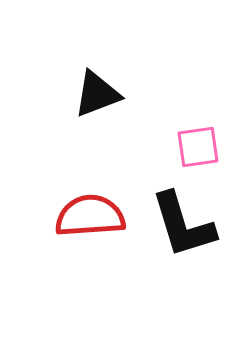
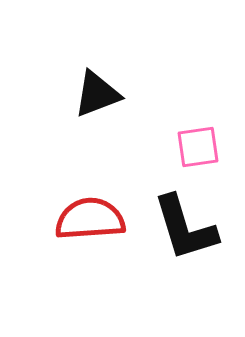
red semicircle: moved 3 px down
black L-shape: moved 2 px right, 3 px down
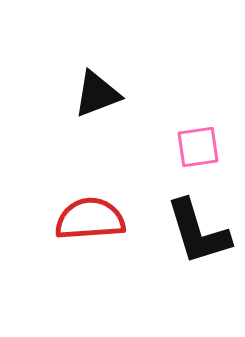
black L-shape: moved 13 px right, 4 px down
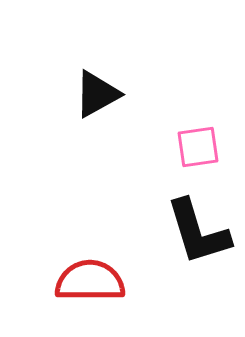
black triangle: rotated 8 degrees counterclockwise
red semicircle: moved 62 px down; rotated 4 degrees clockwise
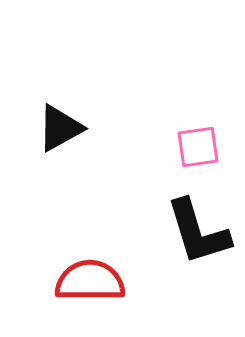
black triangle: moved 37 px left, 34 px down
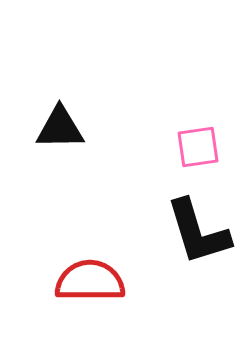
black triangle: rotated 28 degrees clockwise
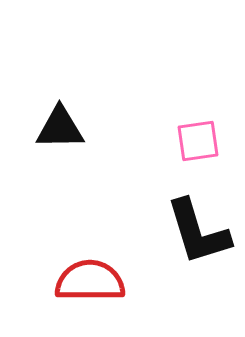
pink square: moved 6 px up
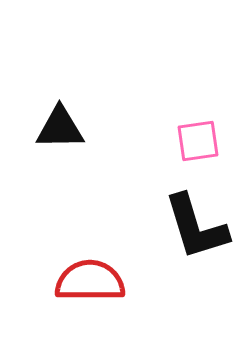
black L-shape: moved 2 px left, 5 px up
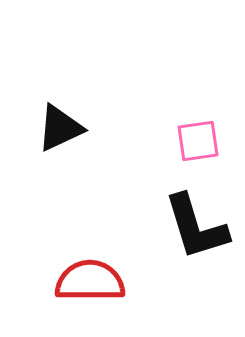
black triangle: rotated 24 degrees counterclockwise
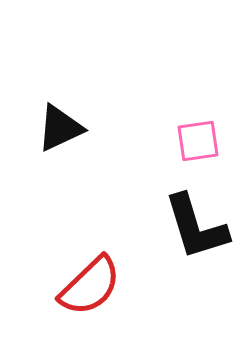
red semicircle: moved 5 px down; rotated 136 degrees clockwise
